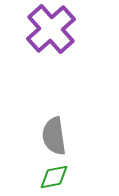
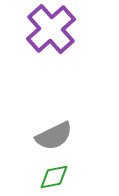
gray semicircle: rotated 108 degrees counterclockwise
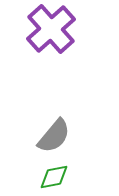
gray semicircle: rotated 24 degrees counterclockwise
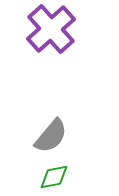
gray semicircle: moved 3 px left
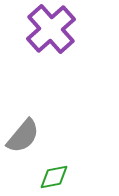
gray semicircle: moved 28 px left
